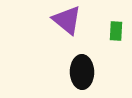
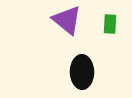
green rectangle: moved 6 px left, 7 px up
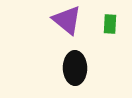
black ellipse: moved 7 px left, 4 px up
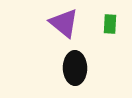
purple triangle: moved 3 px left, 3 px down
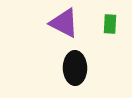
purple triangle: rotated 12 degrees counterclockwise
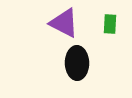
black ellipse: moved 2 px right, 5 px up
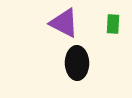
green rectangle: moved 3 px right
